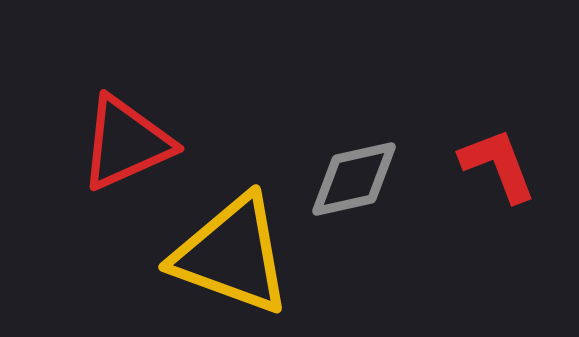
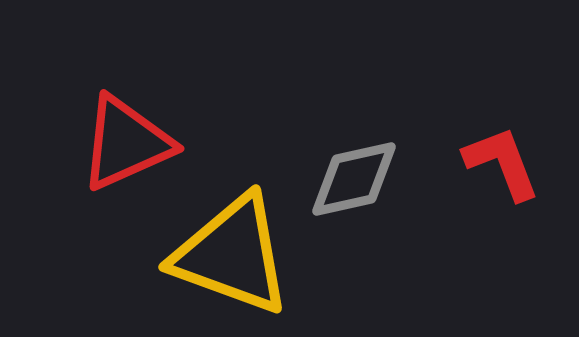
red L-shape: moved 4 px right, 2 px up
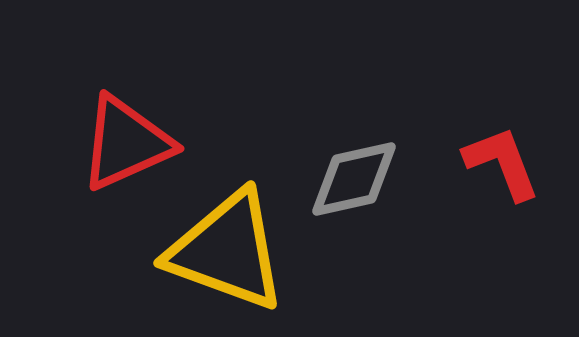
yellow triangle: moved 5 px left, 4 px up
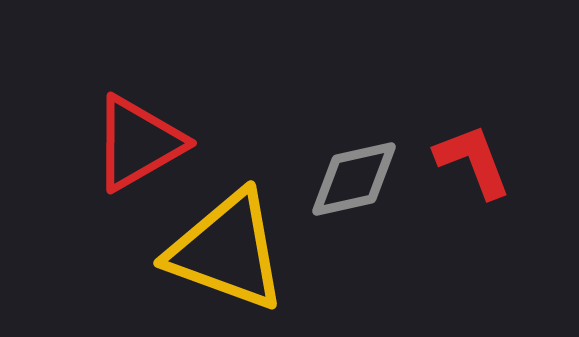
red triangle: moved 12 px right; rotated 6 degrees counterclockwise
red L-shape: moved 29 px left, 2 px up
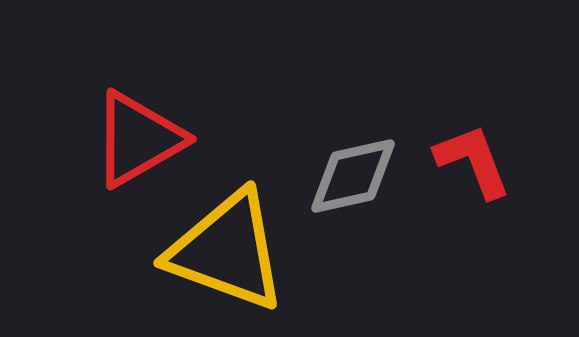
red triangle: moved 4 px up
gray diamond: moved 1 px left, 3 px up
